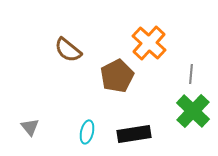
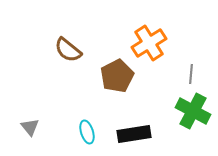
orange cross: rotated 16 degrees clockwise
green cross: rotated 16 degrees counterclockwise
cyan ellipse: rotated 30 degrees counterclockwise
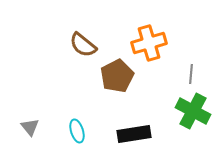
orange cross: rotated 16 degrees clockwise
brown semicircle: moved 15 px right, 5 px up
cyan ellipse: moved 10 px left, 1 px up
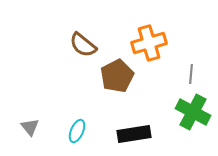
green cross: moved 1 px down
cyan ellipse: rotated 40 degrees clockwise
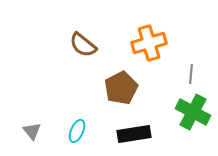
brown pentagon: moved 4 px right, 12 px down
gray triangle: moved 2 px right, 4 px down
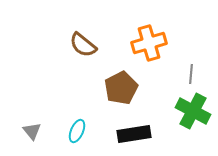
green cross: moved 1 px up
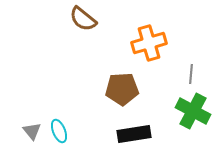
brown semicircle: moved 26 px up
brown pentagon: moved 1 px right, 1 px down; rotated 24 degrees clockwise
cyan ellipse: moved 18 px left; rotated 45 degrees counterclockwise
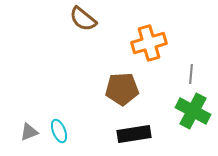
gray triangle: moved 3 px left, 1 px down; rotated 48 degrees clockwise
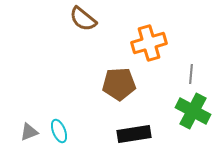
brown pentagon: moved 3 px left, 5 px up
